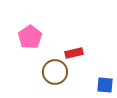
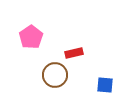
pink pentagon: moved 1 px right
brown circle: moved 3 px down
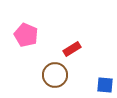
pink pentagon: moved 5 px left, 2 px up; rotated 15 degrees counterclockwise
red rectangle: moved 2 px left, 4 px up; rotated 18 degrees counterclockwise
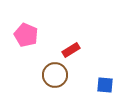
red rectangle: moved 1 px left, 1 px down
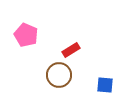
brown circle: moved 4 px right
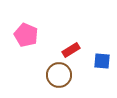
blue square: moved 3 px left, 24 px up
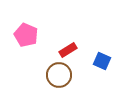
red rectangle: moved 3 px left
blue square: rotated 18 degrees clockwise
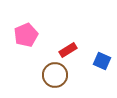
pink pentagon: rotated 25 degrees clockwise
brown circle: moved 4 px left
